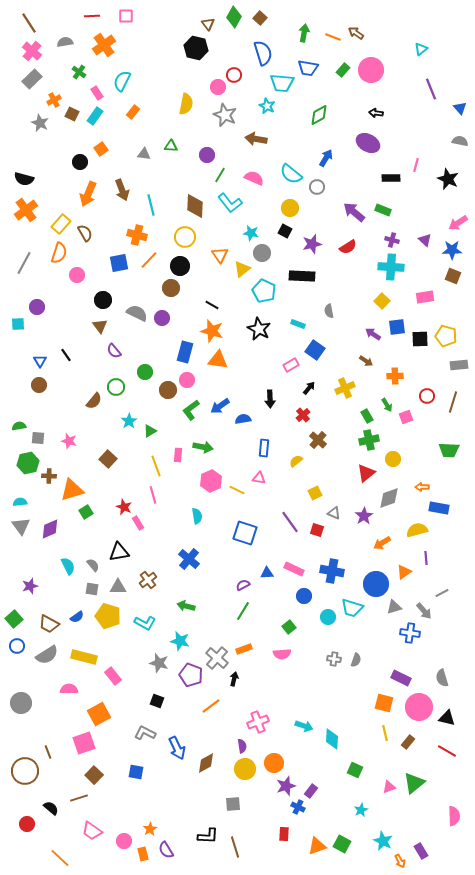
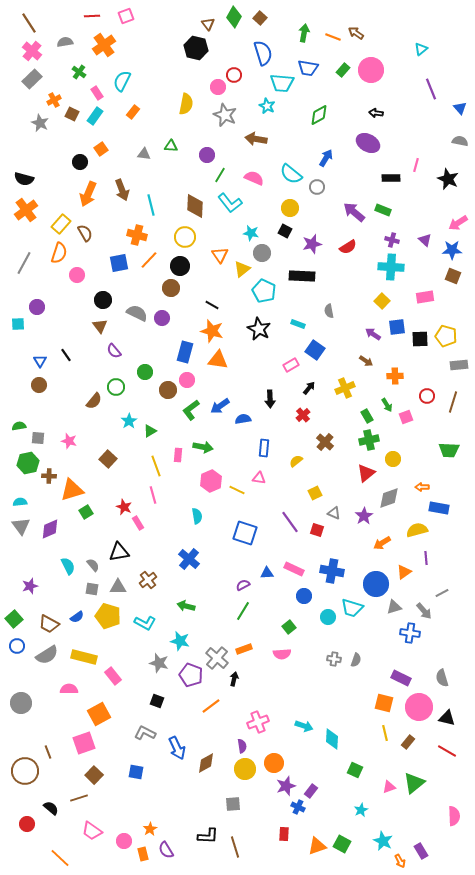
pink square at (126, 16): rotated 21 degrees counterclockwise
brown cross at (318, 440): moved 7 px right, 2 px down
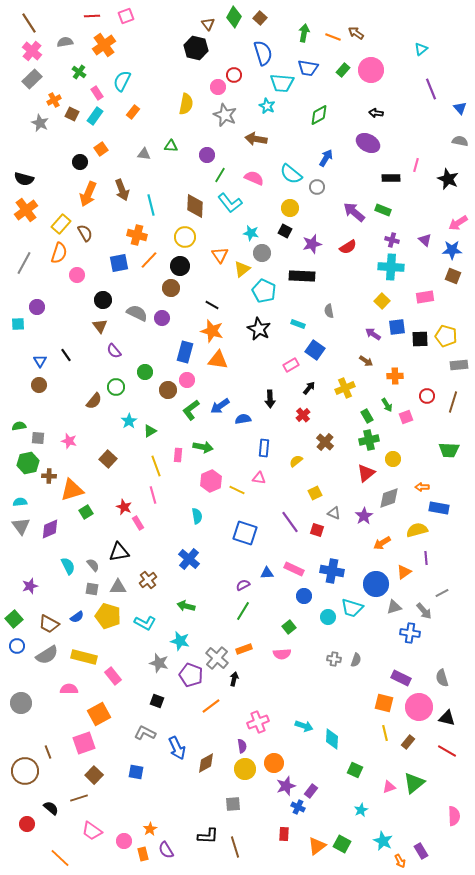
orange triangle at (317, 846): rotated 18 degrees counterclockwise
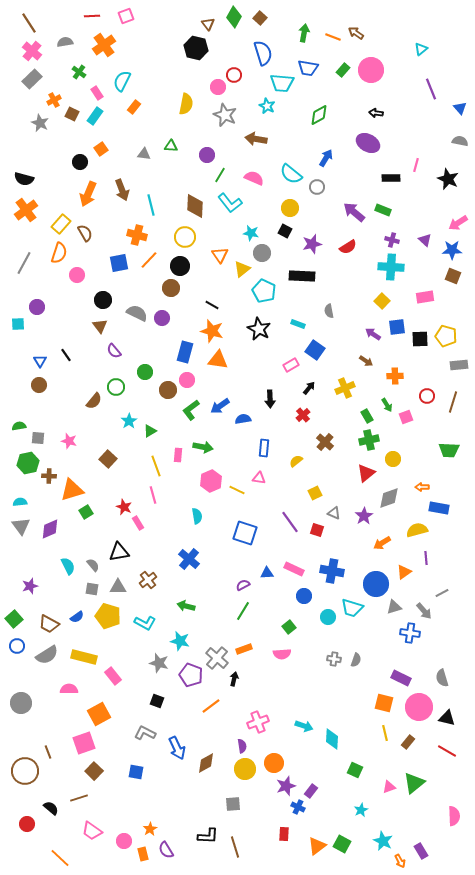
orange rectangle at (133, 112): moved 1 px right, 5 px up
brown square at (94, 775): moved 4 px up
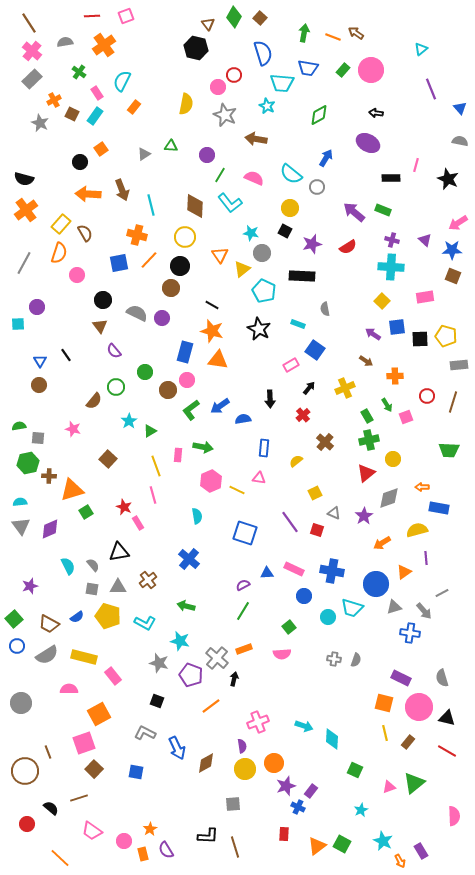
gray triangle at (144, 154): rotated 40 degrees counterclockwise
orange arrow at (88, 194): rotated 70 degrees clockwise
gray semicircle at (329, 311): moved 4 px left, 2 px up
pink star at (69, 441): moved 4 px right, 12 px up
brown square at (94, 771): moved 2 px up
